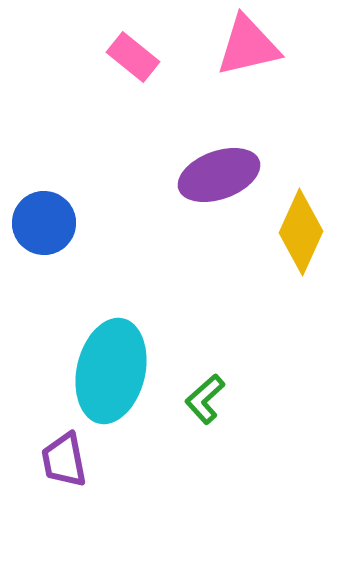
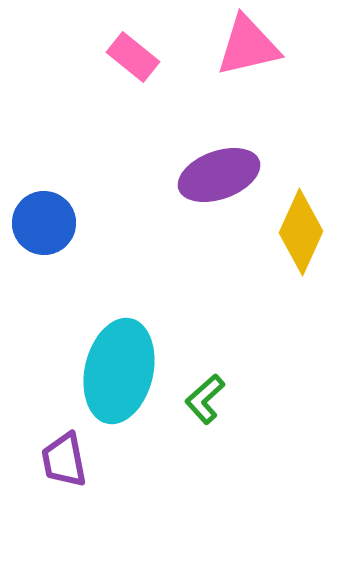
cyan ellipse: moved 8 px right
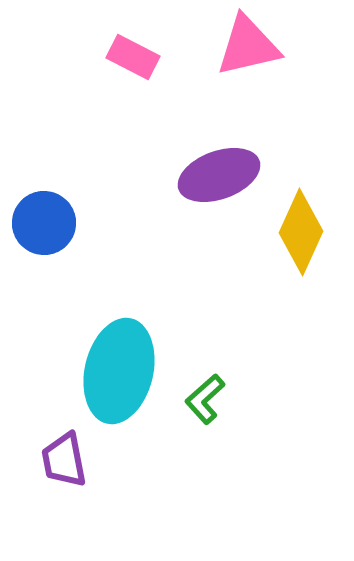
pink rectangle: rotated 12 degrees counterclockwise
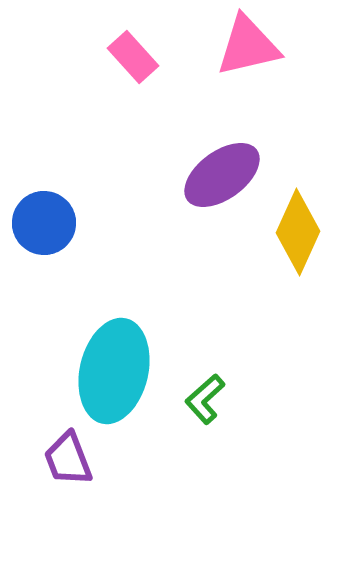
pink rectangle: rotated 21 degrees clockwise
purple ellipse: moved 3 px right; rotated 16 degrees counterclockwise
yellow diamond: moved 3 px left
cyan ellipse: moved 5 px left
purple trapezoid: moved 4 px right, 1 px up; rotated 10 degrees counterclockwise
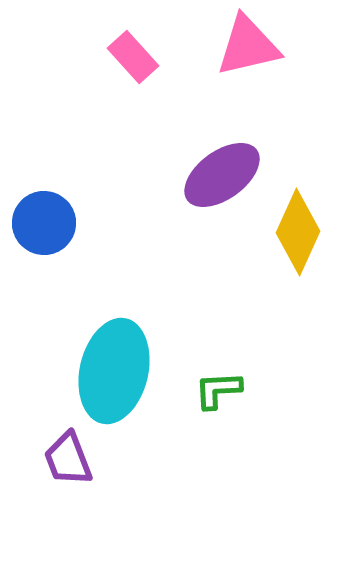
green L-shape: moved 13 px right, 9 px up; rotated 39 degrees clockwise
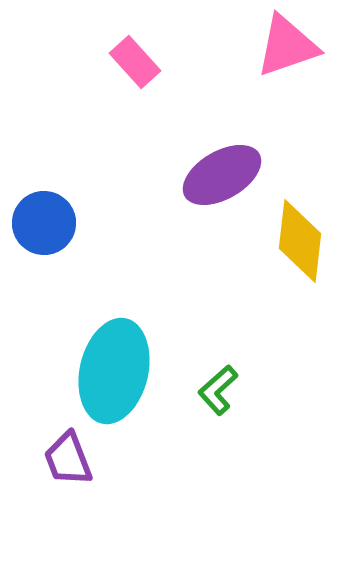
pink triangle: moved 39 px right; rotated 6 degrees counterclockwise
pink rectangle: moved 2 px right, 5 px down
purple ellipse: rotated 6 degrees clockwise
yellow diamond: moved 2 px right, 9 px down; rotated 18 degrees counterclockwise
green L-shape: rotated 39 degrees counterclockwise
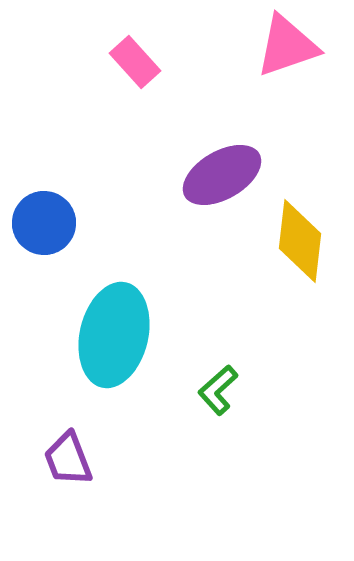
cyan ellipse: moved 36 px up
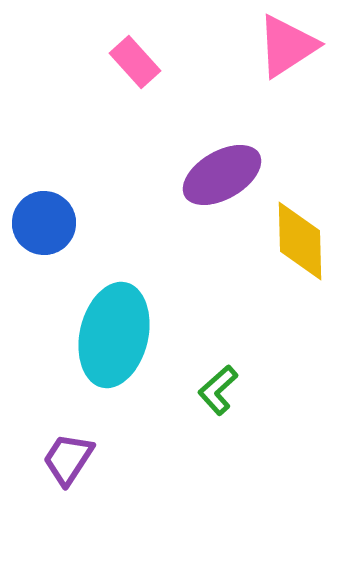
pink triangle: rotated 14 degrees counterclockwise
yellow diamond: rotated 8 degrees counterclockwise
purple trapezoid: rotated 54 degrees clockwise
